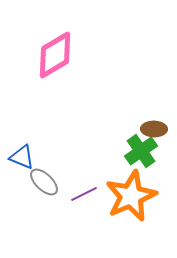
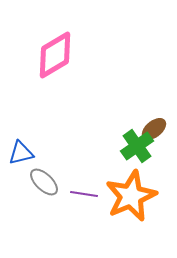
brown ellipse: rotated 40 degrees counterclockwise
green cross: moved 4 px left, 5 px up
blue triangle: moved 1 px left, 4 px up; rotated 36 degrees counterclockwise
purple line: rotated 36 degrees clockwise
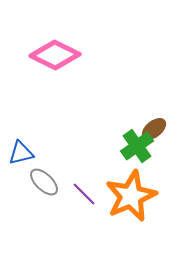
pink diamond: rotated 57 degrees clockwise
purple line: rotated 36 degrees clockwise
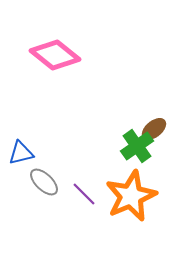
pink diamond: rotated 12 degrees clockwise
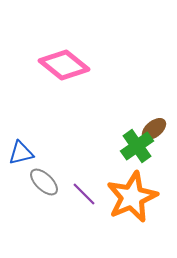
pink diamond: moved 9 px right, 10 px down
orange star: moved 1 px right, 1 px down
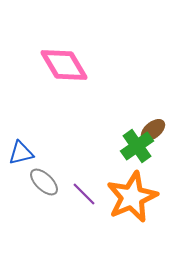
pink diamond: rotated 21 degrees clockwise
brown ellipse: moved 1 px left, 1 px down
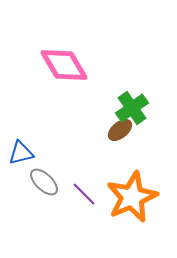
brown ellipse: moved 33 px left
green cross: moved 5 px left, 38 px up
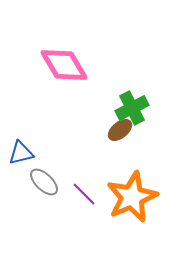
green cross: rotated 8 degrees clockwise
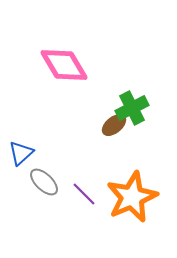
brown ellipse: moved 6 px left, 5 px up
blue triangle: rotated 28 degrees counterclockwise
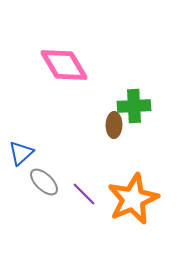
green cross: moved 2 px right, 2 px up; rotated 24 degrees clockwise
brown ellipse: rotated 50 degrees counterclockwise
orange star: moved 1 px right, 2 px down
